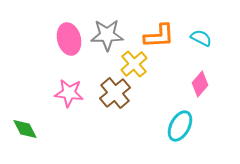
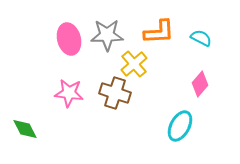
orange L-shape: moved 4 px up
brown cross: rotated 32 degrees counterclockwise
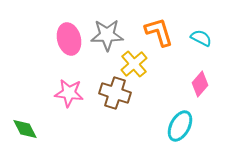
orange L-shape: rotated 104 degrees counterclockwise
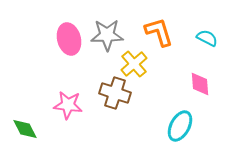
cyan semicircle: moved 6 px right
pink diamond: rotated 45 degrees counterclockwise
pink star: moved 1 px left, 12 px down
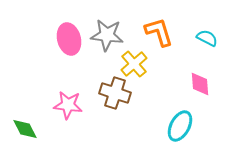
gray star: rotated 8 degrees clockwise
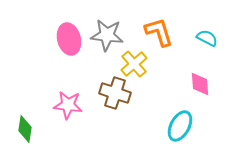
green diamond: rotated 36 degrees clockwise
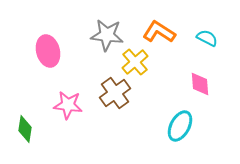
orange L-shape: rotated 40 degrees counterclockwise
pink ellipse: moved 21 px left, 12 px down
yellow cross: moved 1 px right, 2 px up
brown cross: rotated 36 degrees clockwise
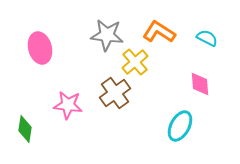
pink ellipse: moved 8 px left, 3 px up
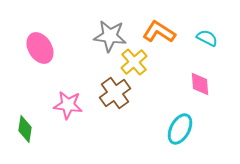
gray star: moved 3 px right, 1 px down
pink ellipse: rotated 16 degrees counterclockwise
yellow cross: moved 1 px left
cyan ellipse: moved 3 px down
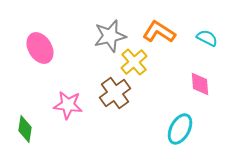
gray star: rotated 20 degrees counterclockwise
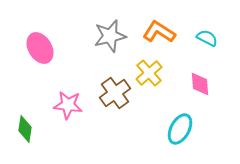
yellow cross: moved 15 px right, 11 px down
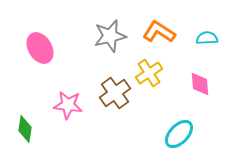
cyan semicircle: rotated 30 degrees counterclockwise
yellow cross: rotated 8 degrees clockwise
cyan ellipse: moved 1 px left, 5 px down; rotated 16 degrees clockwise
